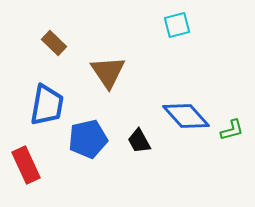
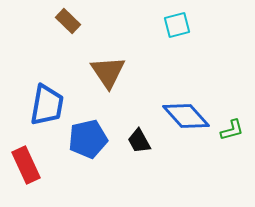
brown rectangle: moved 14 px right, 22 px up
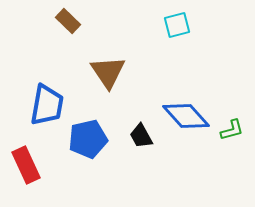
black trapezoid: moved 2 px right, 5 px up
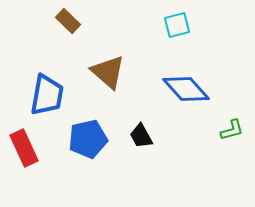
brown triangle: rotated 15 degrees counterclockwise
blue trapezoid: moved 10 px up
blue diamond: moved 27 px up
red rectangle: moved 2 px left, 17 px up
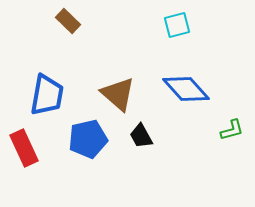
brown triangle: moved 10 px right, 22 px down
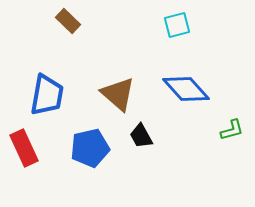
blue pentagon: moved 2 px right, 9 px down
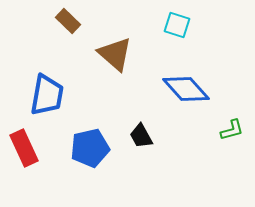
cyan square: rotated 32 degrees clockwise
brown triangle: moved 3 px left, 40 px up
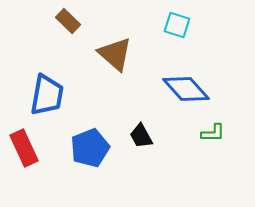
green L-shape: moved 19 px left, 3 px down; rotated 15 degrees clockwise
blue pentagon: rotated 9 degrees counterclockwise
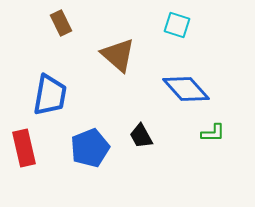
brown rectangle: moved 7 px left, 2 px down; rotated 20 degrees clockwise
brown triangle: moved 3 px right, 1 px down
blue trapezoid: moved 3 px right
red rectangle: rotated 12 degrees clockwise
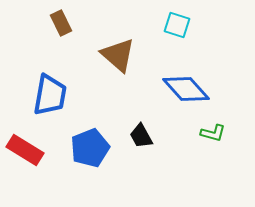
green L-shape: rotated 15 degrees clockwise
red rectangle: moved 1 px right, 2 px down; rotated 45 degrees counterclockwise
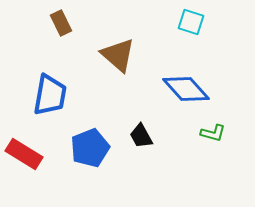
cyan square: moved 14 px right, 3 px up
red rectangle: moved 1 px left, 4 px down
